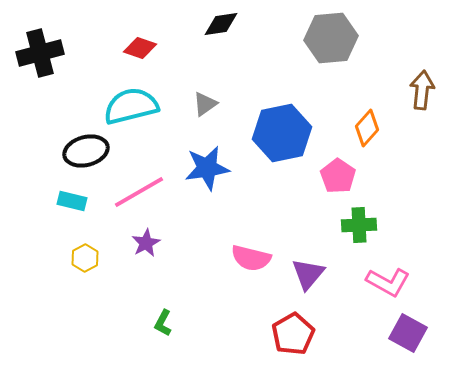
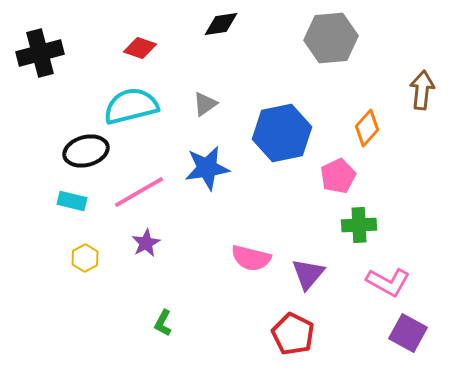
pink pentagon: rotated 12 degrees clockwise
red pentagon: rotated 15 degrees counterclockwise
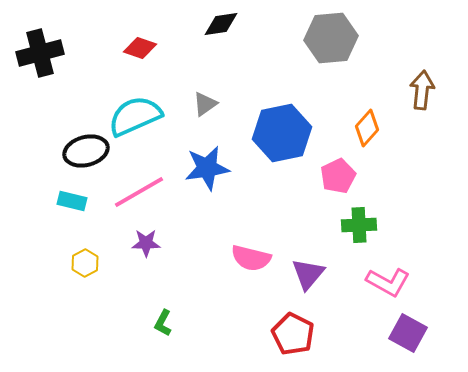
cyan semicircle: moved 4 px right, 10 px down; rotated 10 degrees counterclockwise
purple star: rotated 28 degrees clockwise
yellow hexagon: moved 5 px down
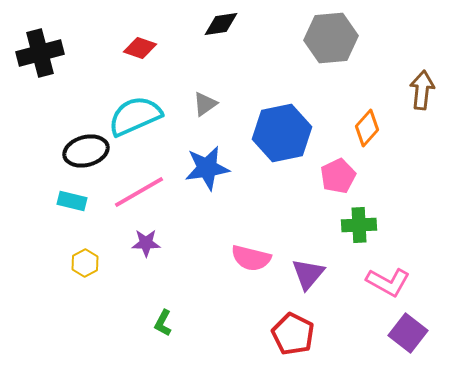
purple square: rotated 9 degrees clockwise
